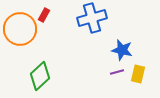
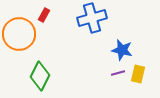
orange circle: moved 1 px left, 5 px down
purple line: moved 1 px right, 1 px down
green diamond: rotated 20 degrees counterclockwise
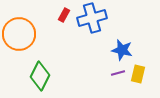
red rectangle: moved 20 px right
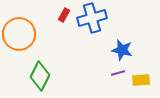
yellow rectangle: moved 3 px right, 6 px down; rotated 72 degrees clockwise
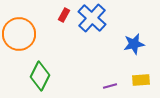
blue cross: rotated 32 degrees counterclockwise
blue star: moved 12 px right, 6 px up; rotated 25 degrees counterclockwise
purple line: moved 8 px left, 13 px down
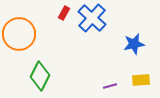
red rectangle: moved 2 px up
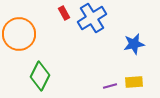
red rectangle: rotated 56 degrees counterclockwise
blue cross: rotated 16 degrees clockwise
yellow rectangle: moved 7 px left, 2 px down
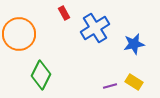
blue cross: moved 3 px right, 10 px down
green diamond: moved 1 px right, 1 px up
yellow rectangle: rotated 36 degrees clockwise
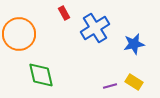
green diamond: rotated 40 degrees counterclockwise
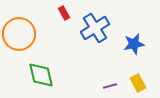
yellow rectangle: moved 4 px right, 1 px down; rotated 30 degrees clockwise
